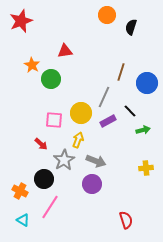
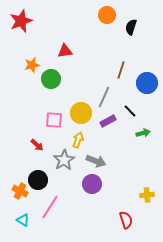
orange star: rotated 28 degrees clockwise
brown line: moved 2 px up
green arrow: moved 3 px down
red arrow: moved 4 px left, 1 px down
yellow cross: moved 1 px right, 27 px down
black circle: moved 6 px left, 1 px down
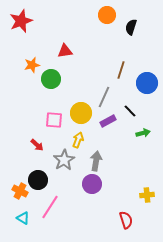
gray arrow: rotated 102 degrees counterclockwise
cyan triangle: moved 2 px up
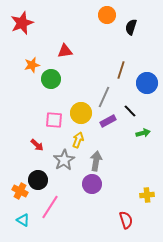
red star: moved 1 px right, 2 px down
cyan triangle: moved 2 px down
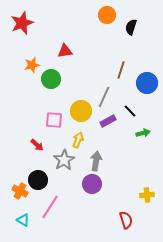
yellow circle: moved 2 px up
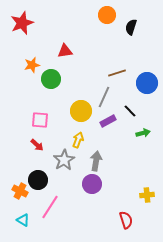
brown line: moved 4 px left, 3 px down; rotated 54 degrees clockwise
pink square: moved 14 px left
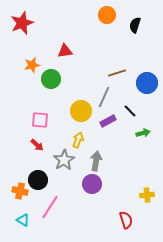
black semicircle: moved 4 px right, 2 px up
orange cross: rotated 14 degrees counterclockwise
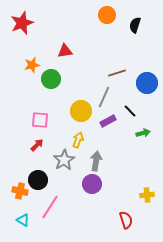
red arrow: rotated 88 degrees counterclockwise
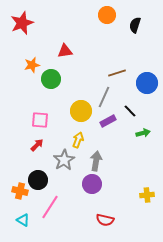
red semicircle: moved 21 px left; rotated 120 degrees clockwise
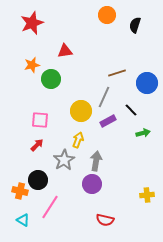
red star: moved 10 px right
black line: moved 1 px right, 1 px up
